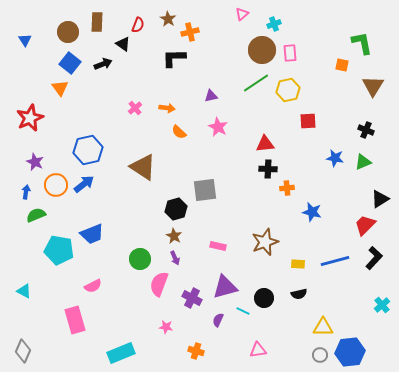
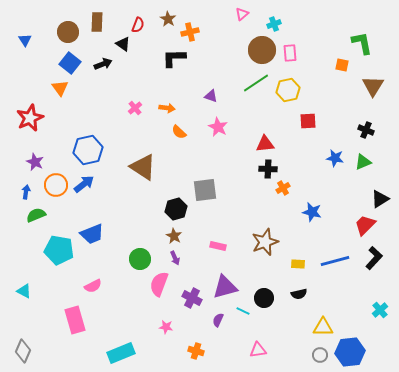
purple triangle at (211, 96): rotated 32 degrees clockwise
orange cross at (287, 188): moved 4 px left; rotated 24 degrees counterclockwise
cyan cross at (382, 305): moved 2 px left, 5 px down
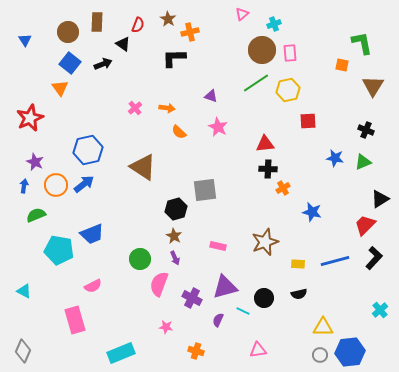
blue arrow at (26, 192): moved 2 px left, 6 px up
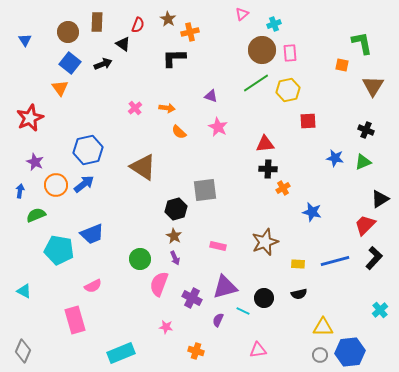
blue arrow at (24, 186): moved 4 px left, 5 px down
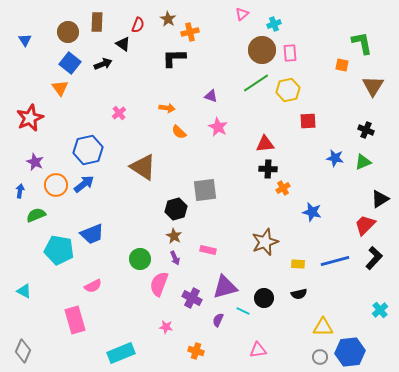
pink cross at (135, 108): moved 16 px left, 5 px down
pink rectangle at (218, 246): moved 10 px left, 4 px down
gray circle at (320, 355): moved 2 px down
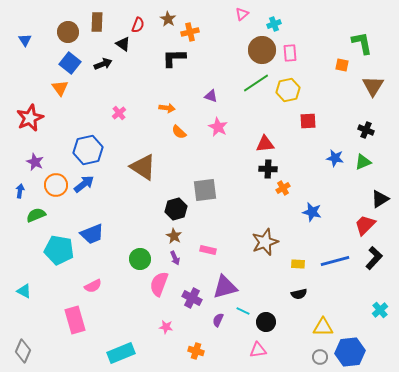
black circle at (264, 298): moved 2 px right, 24 px down
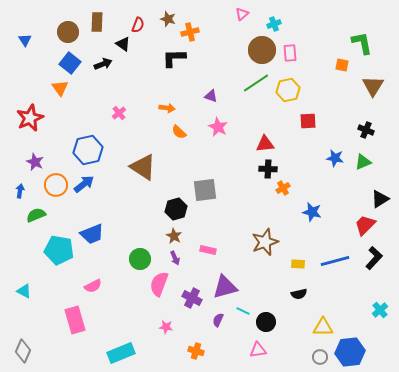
brown star at (168, 19): rotated 14 degrees counterclockwise
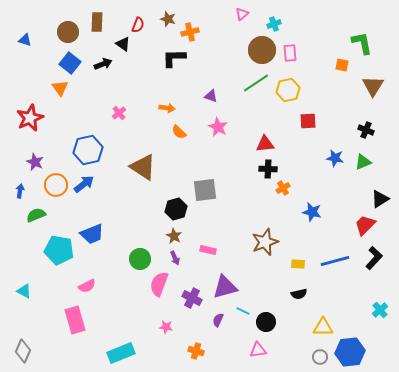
blue triangle at (25, 40): rotated 40 degrees counterclockwise
pink semicircle at (93, 286): moved 6 px left
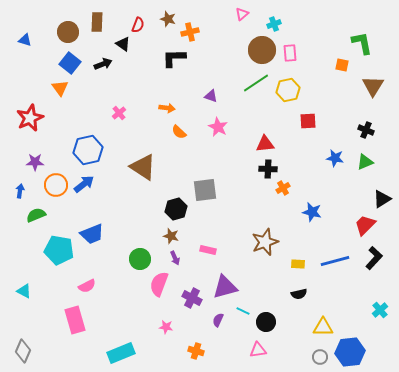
purple star at (35, 162): rotated 24 degrees counterclockwise
green triangle at (363, 162): moved 2 px right
black triangle at (380, 199): moved 2 px right
brown star at (174, 236): moved 3 px left; rotated 14 degrees counterclockwise
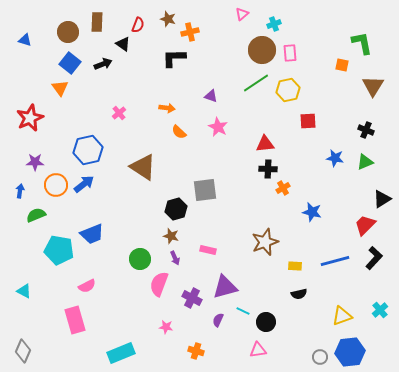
yellow rectangle at (298, 264): moved 3 px left, 2 px down
yellow triangle at (323, 327): moved 19 px right, 11 px up; rotated 20 degrees counterclockwise
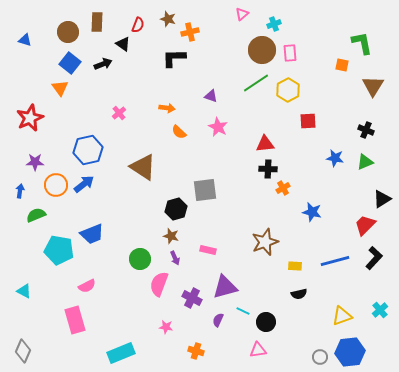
yellow hexagon at (288, 90): rotated 15 degrees counterclockwise
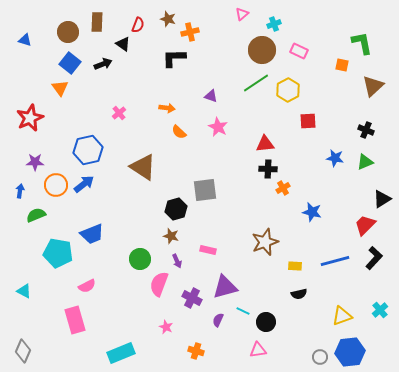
pink rectangle at (290, 53): moved 9 px right, 2 px up; rotated 60 degrees counterclockwise
brown triangle at (373, 86): rotated 15 degrees clockwise
cyan pentagon at (59, 250): moved 1 px left, 3 px down
purple arrow at (175, 258): moved 2 px right, 3 px down
pink star at (166, 327): rotated 16 degrees clockwise
